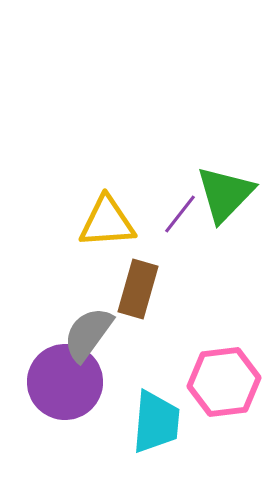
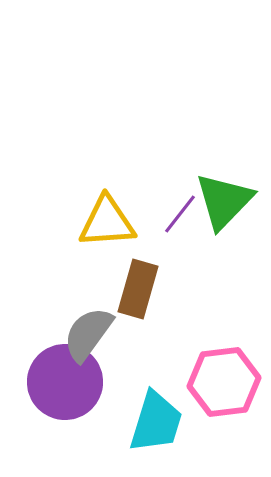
green triangle: moved 1 px left, 7 px down
cyan trapezoid: rotated 12 degrees clockwise
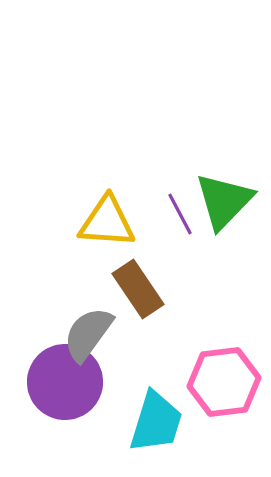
purple line: rotated 66 degrees counterclockwise
yellow triangle: rotated 8 degrees clockwise
brown rectangle: rotated 50 degrees counterclockwise
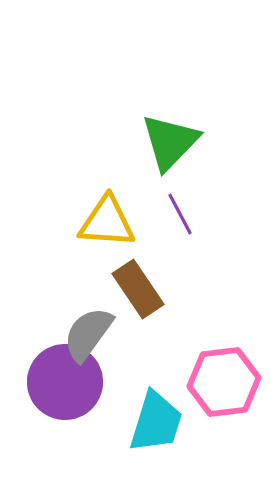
green triangle: moved 54 px left, 59 px up
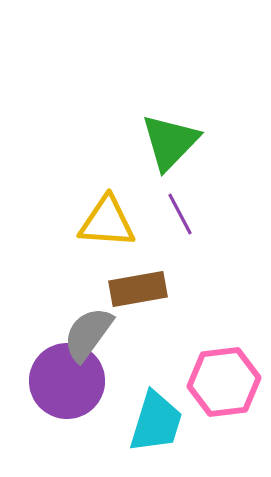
brown rectangle: rotated 66 degrees counterclockwise
purple circle: moved 2 px right, 1 px up
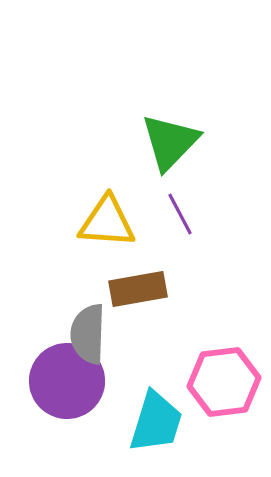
gray semicircle: rotated 34 degrees counterclockwise
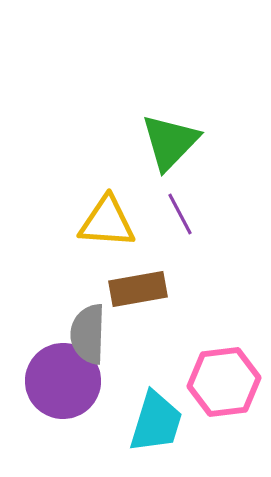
purple circle: moved 4 px left
